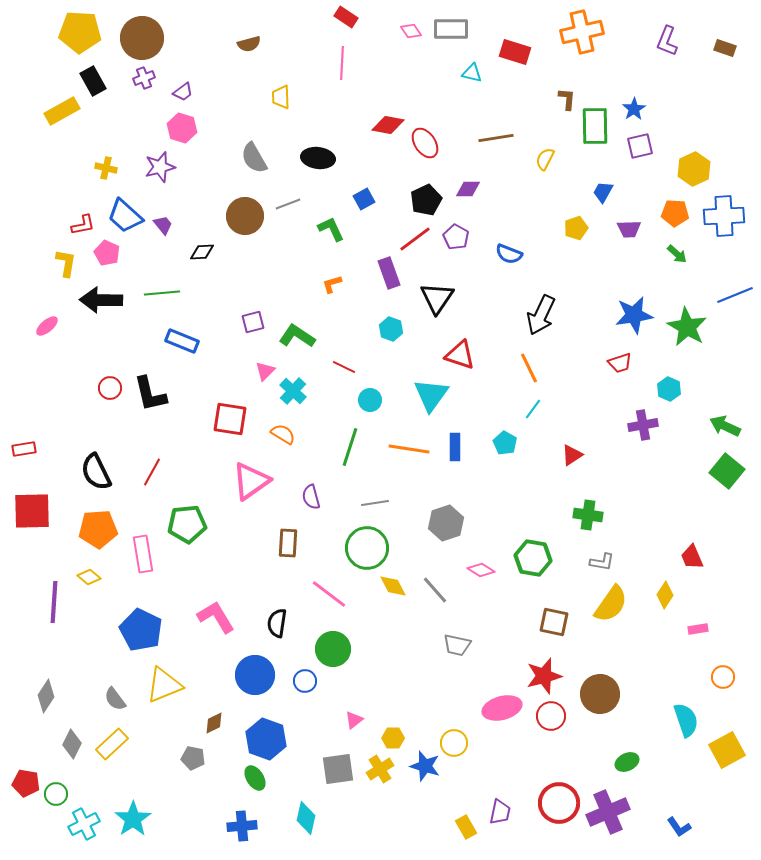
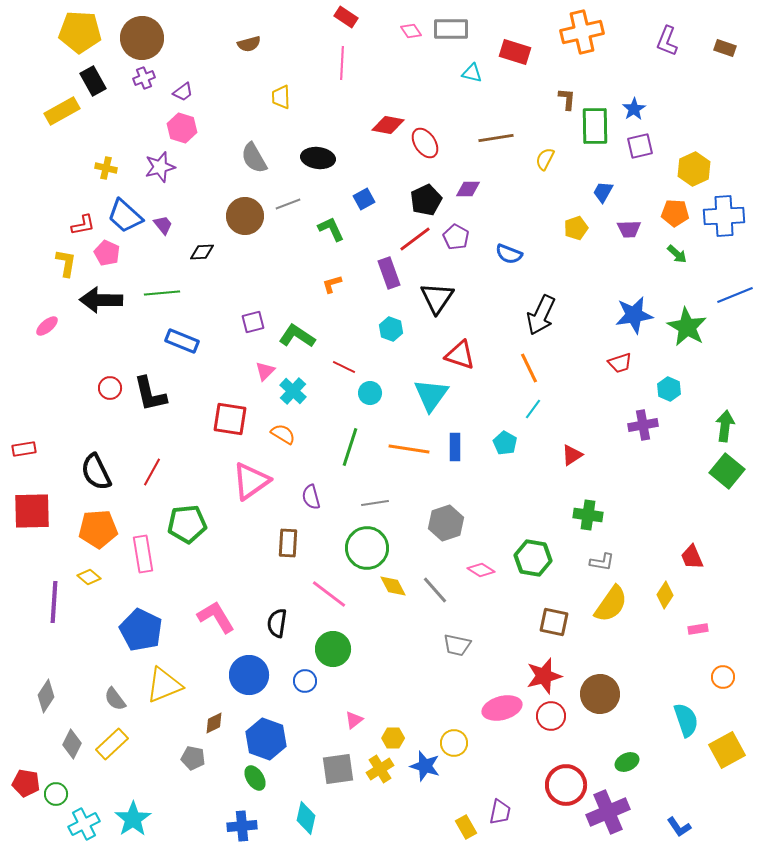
cyan circle at (370, 400): moved 7 px up
green arrow at (725, 426): rotated 72 degrees clockwise
blue circle at (255, 675): moved 6 px left
red circle at (559, 803): moved 7 px right, 18 px up
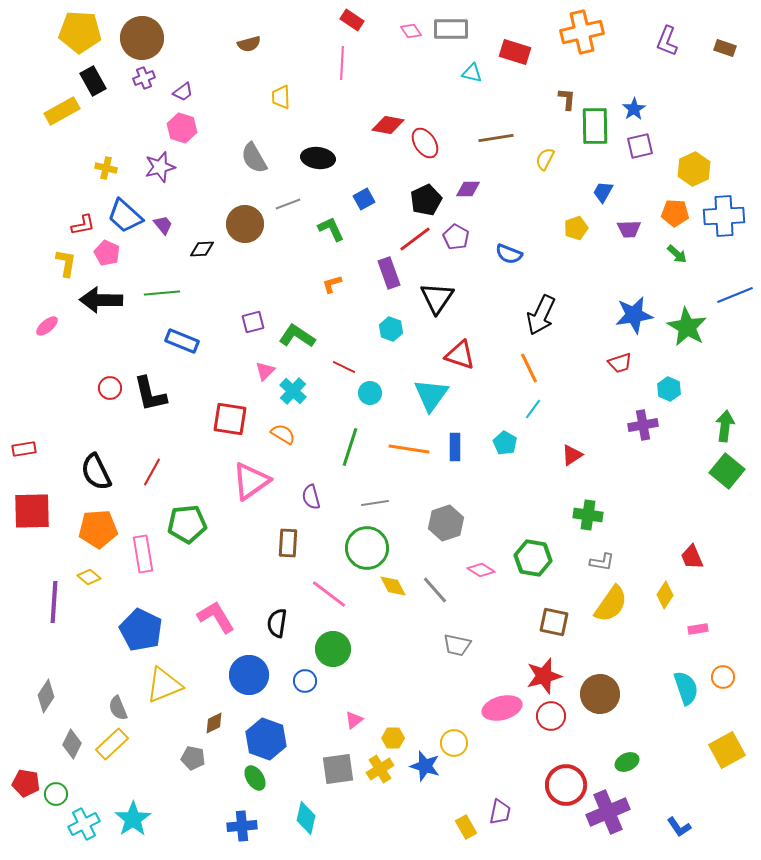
red rectangle at (346, 17): moved 6 px right, 3 px down
brown circle at (245, 216): moved 8 px down
black diamond at (202, 252): moved 3 px up
gray semicircle at (115, 699): moved 3 px right, 9 px down; rotated 15 degrees clockwise
cyan semicircle at (686, 720): moved 32 px up
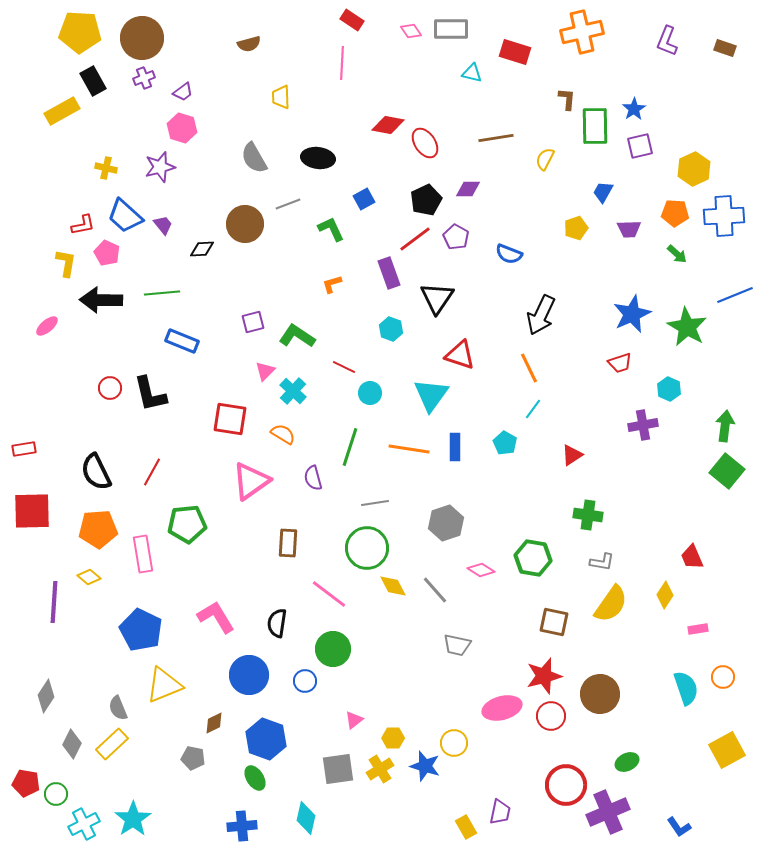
blue star at (634, 315): moved 2 px left, 1 px up; rotated 15 degrees counterclockwise
purple semicircle at (311, 497): moved 2 px right, 19 px up
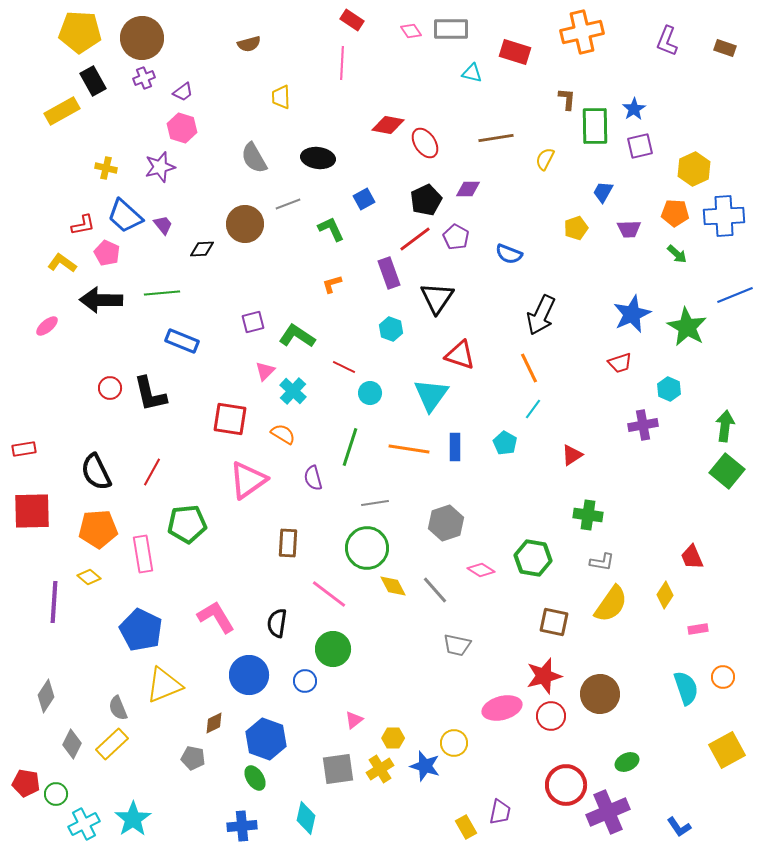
yellow L-shape at (66, 263): moved 4 px left; rotated 64 degrees counterclockwise
pink triangle at (251, 481): moved 3 px left, 1 px up
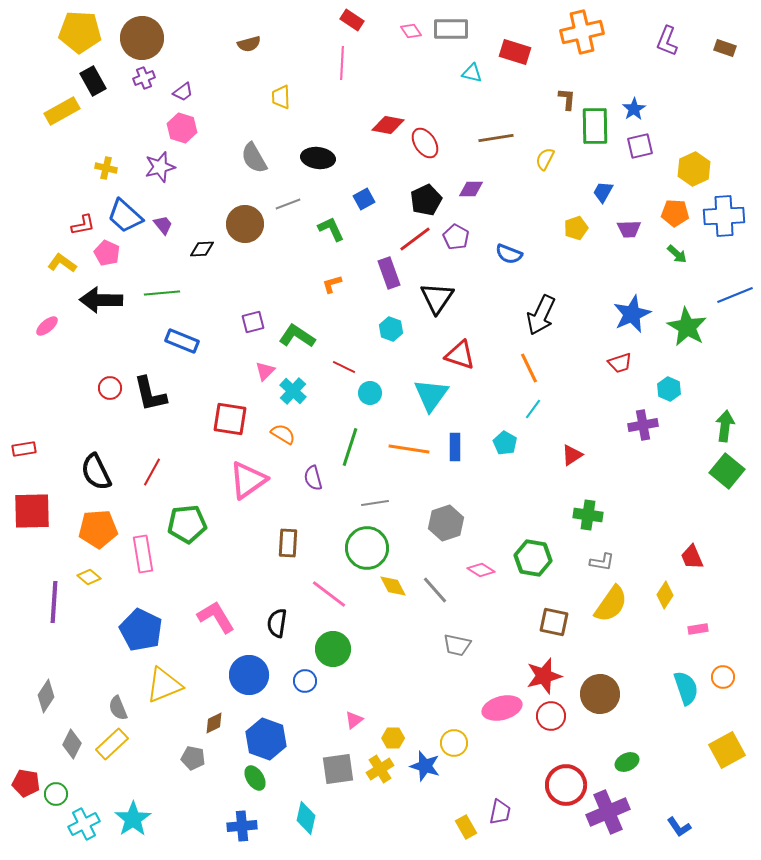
purple diamond at (468, 189): moved 3 px right
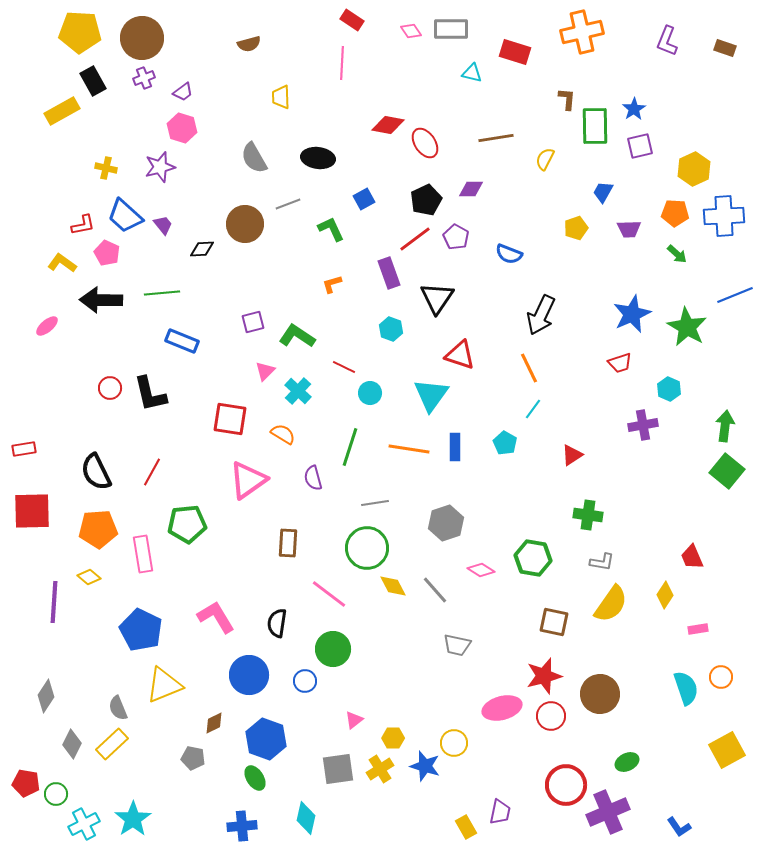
cyan cross at (293, 391): moved 5 px right
orange circle at (723, 677): moved 2 px left
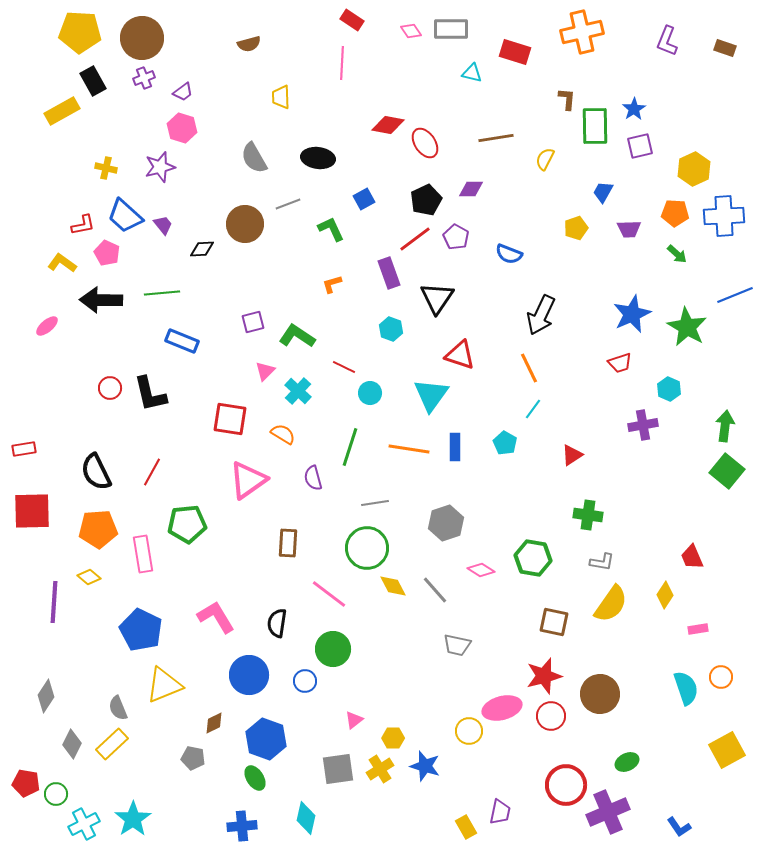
yellow circle at (454, 743): moved 15 px right, 12 px up
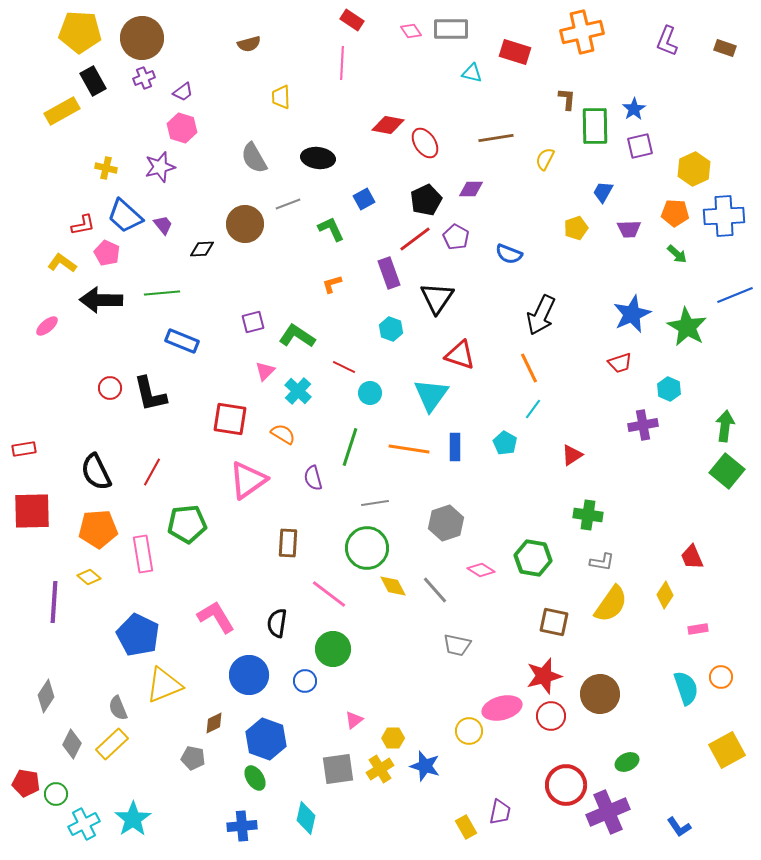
blue pentagon at (141, 630): moved 3 px left, 5 px down
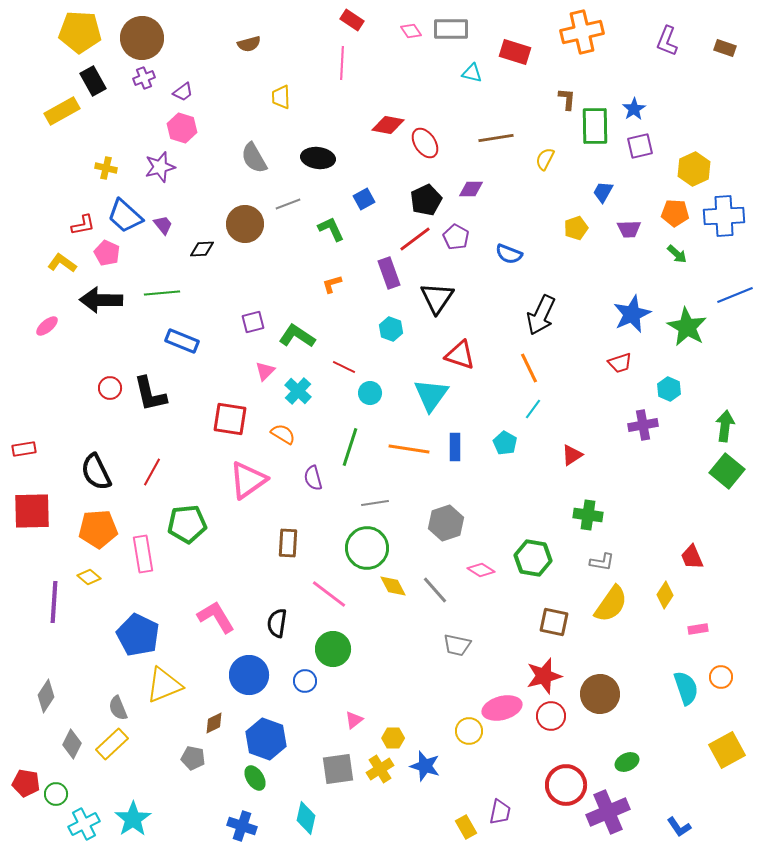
blue cross at (242, 826): rotated 24 degrees clockwise
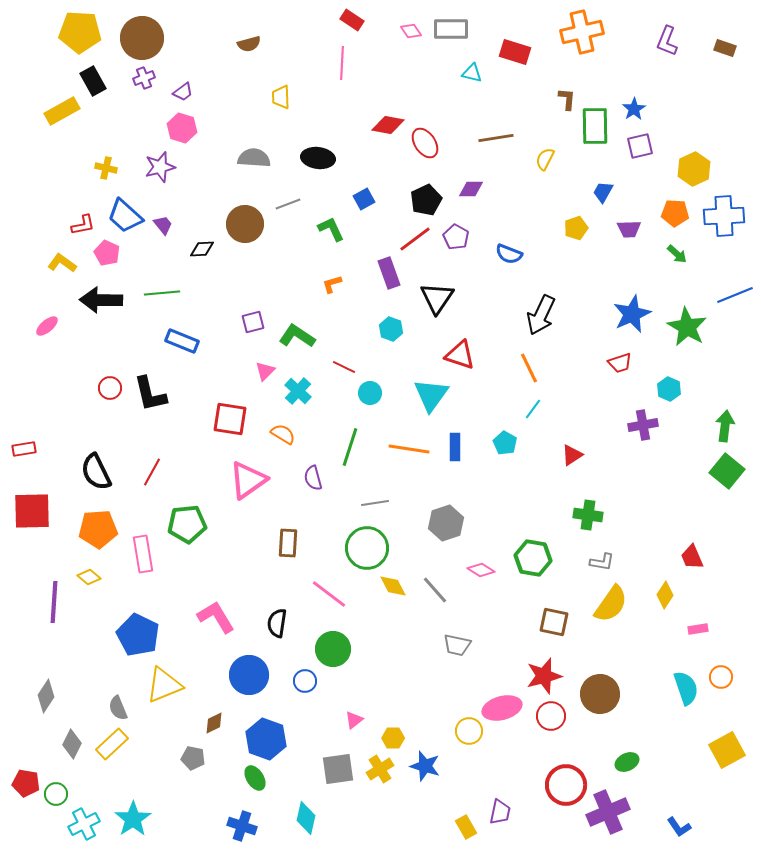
gray semicircle at (254, 158): rotated 124 degrees clockwise
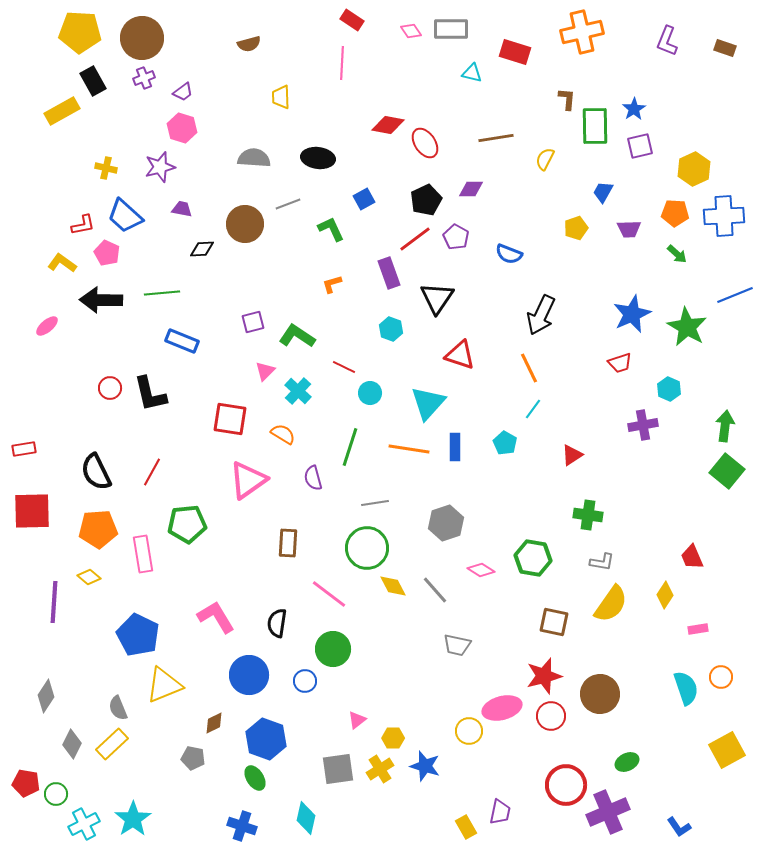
purple trapezoid at (163, 225): moved 19 px right, 16 px up; rotated 40 degrees counterclockwise
cyan triangle at (431, 395): moved 3 px left, 8 px down; rotated 6 degrees clockwise
pink triangle at (354, 720): moved 3 px right
